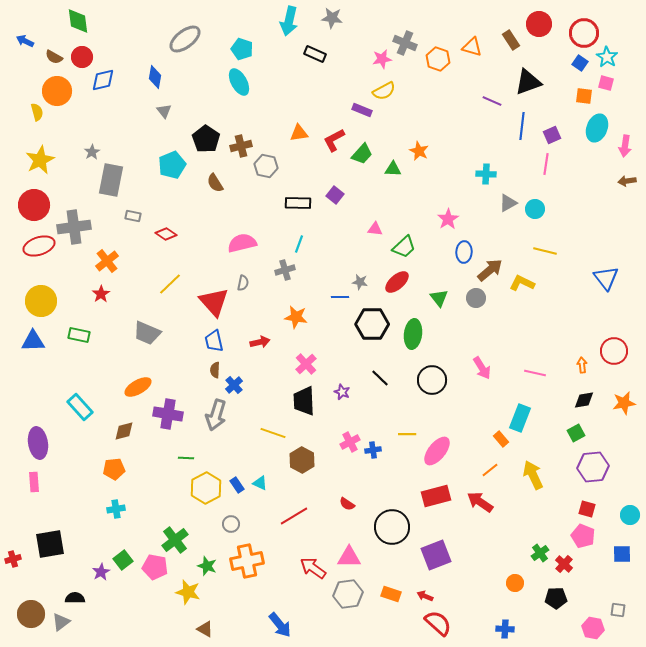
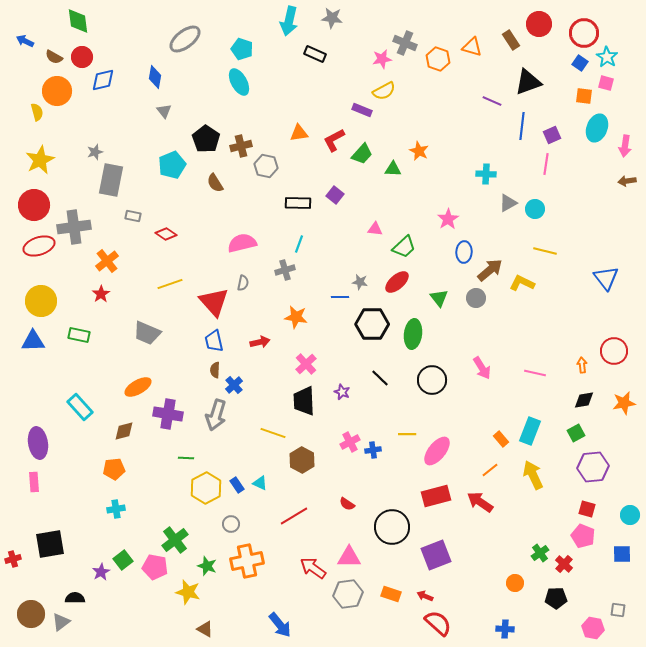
gray star at (92, 152): moved 3 px right; rotated 14 degrees clockwise
yellow line at (170, 284): rotated 25 degrees clockwise
cyan rectangle at (520, 418): moved 10 px right, 13 px down
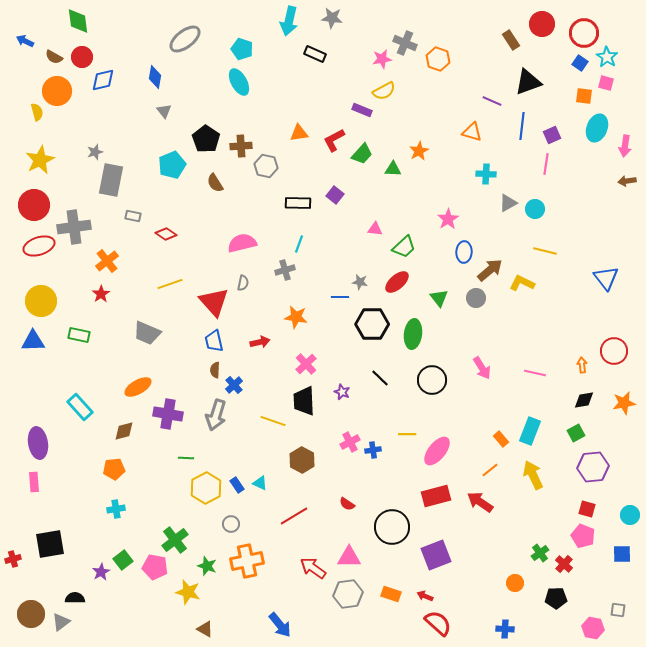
red circle at (539, 24): moved 3 px right
orange triangle at (472, 47): moved 85 px down
brown cross at (241, 146): rotated 10 degrees clockwise
orange star at (419, 151): rotated 18 degrees clockwise
yellow line at (273, 433): moved 12 px up
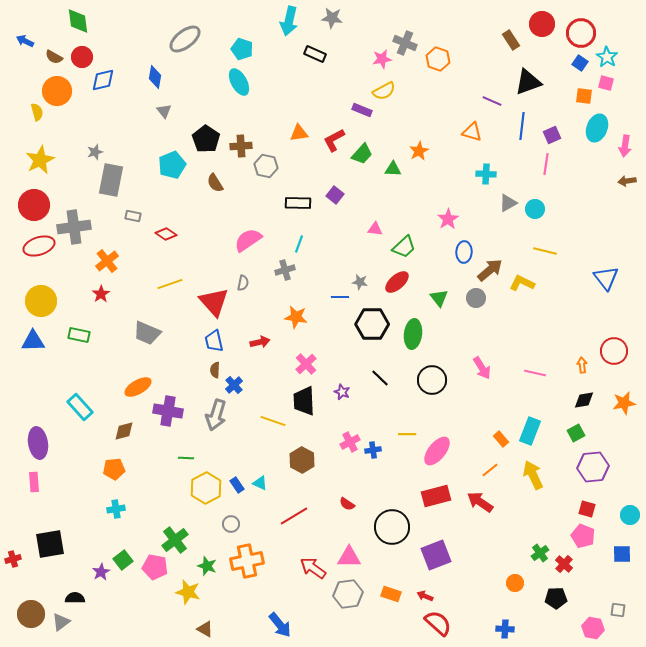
red circle at (584, 33): moved 3 px left
pink semicircle at (242, 243): moved 6 px right, 3 px up; rotated 20 degrees counterclockwise
purple cross at (168, 414): moved 3 px up
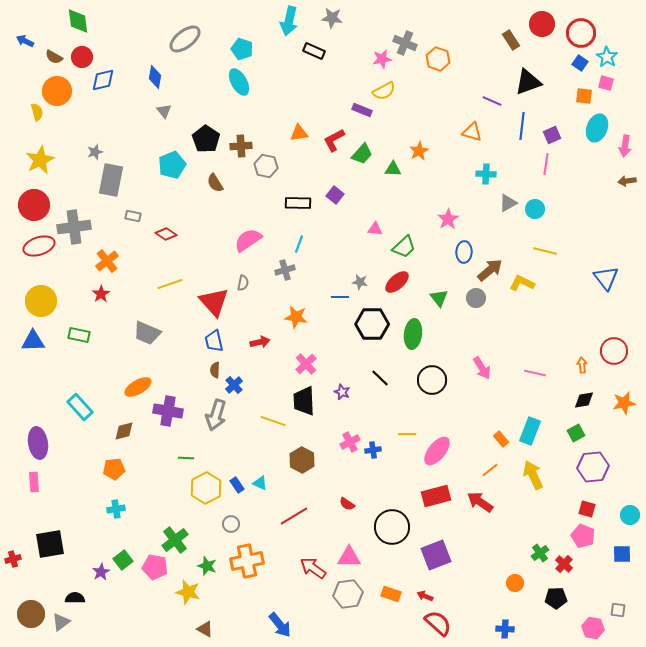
black rectangle at (315, 54): moved 1 px left, 3 px up
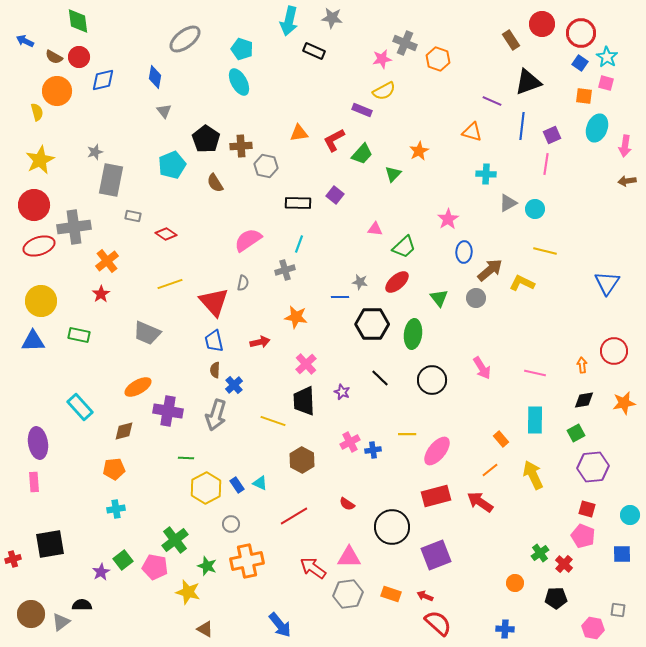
red circle at (82, 57): moved 3 px left
green triangle at (393, 169): moved 5 px down; rotated 48 degrees counterclockwise
blue triangle at (606, 278): moved 1 px right, 5 px down; rotated 12 degrees clockwise
cyan rectangle at (530, 431): moved 5 px right, 11 px up; rotated 20 degrees counterclockwise
black semicircle at (75, 598): moved 7 px right, 7 px down
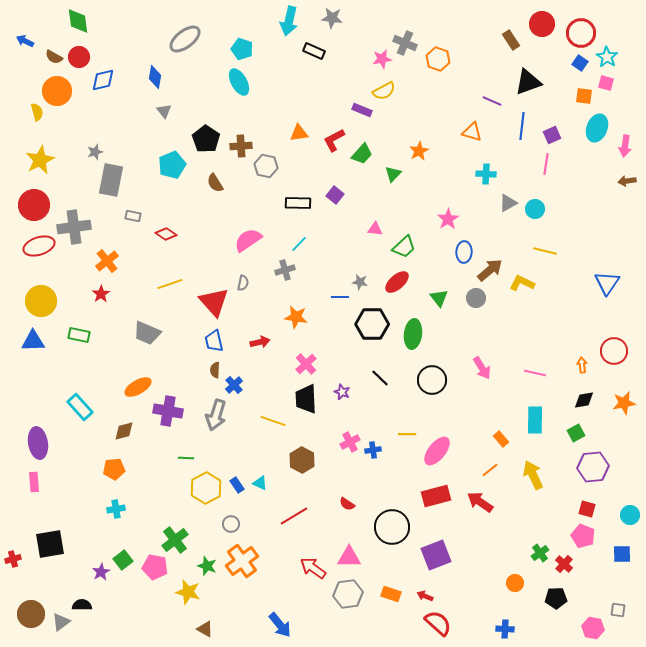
cyan line at (299, 244): rotated 24 degrees clockwise
black trapezoid at (304, 401): moved 2 px right, 2 px up
orange cross at (247, 561): moved 5 px left; rotated 24 degrees counterclockwise
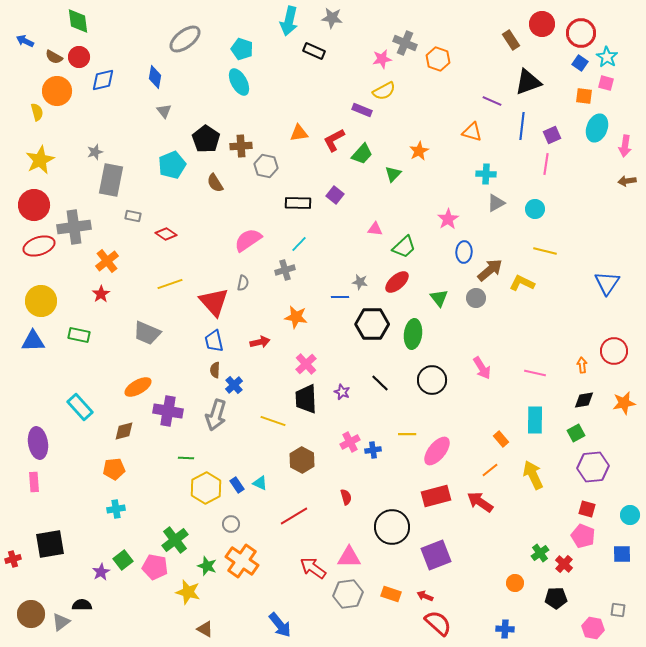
gray triangle at (508, 203): moved 12 px left
black line at (380, 378): moved 5 px down
red semicircle at (347, 504): moved 1 px left, 7 px up; rotated 140 degrees counterclockwise
orange cross at (242, 561): rotated 20 degrees counterclockwise
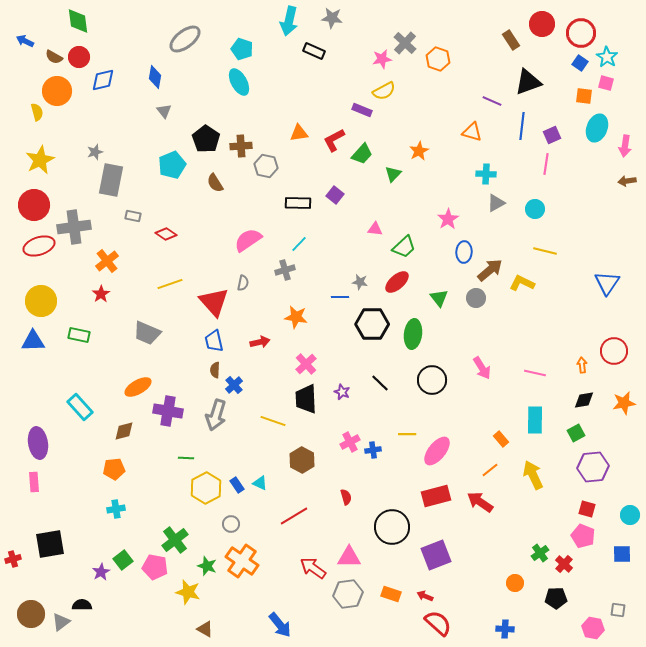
gray cross at (405, 43): rotated 20 degrees clockwise
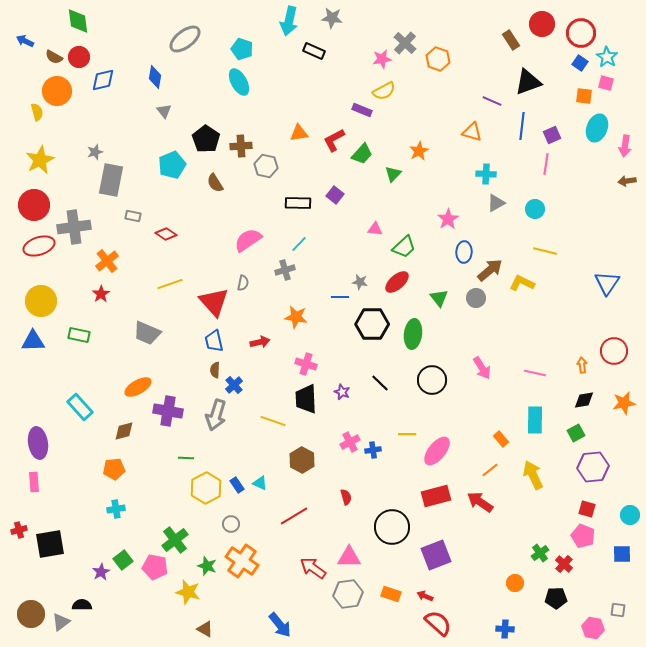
pink cross at (306, 364): rotated 30 degrees counterclockwise
red cross at (13, 559): moved 6 px right, 29 px up
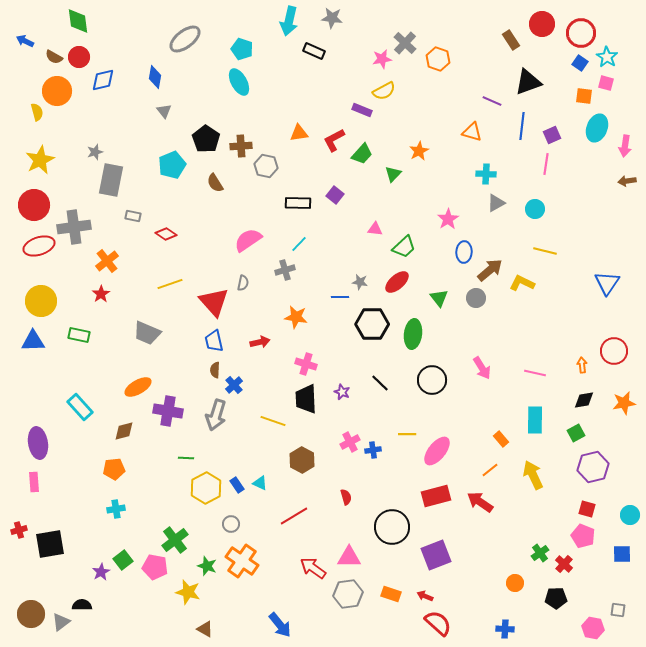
purple hexagon at (593, 467): rotated 8 degrees counterclockwise
